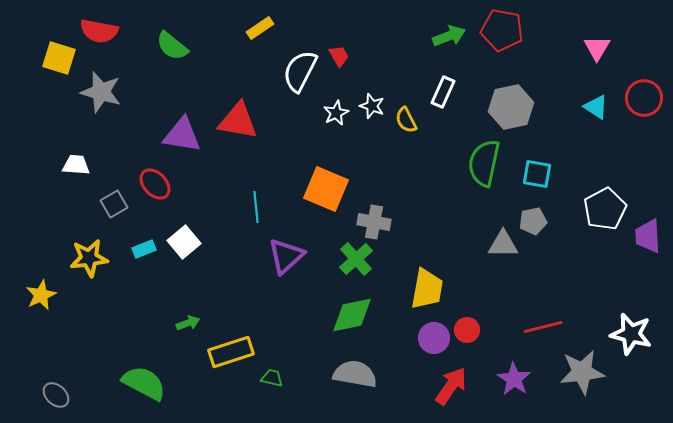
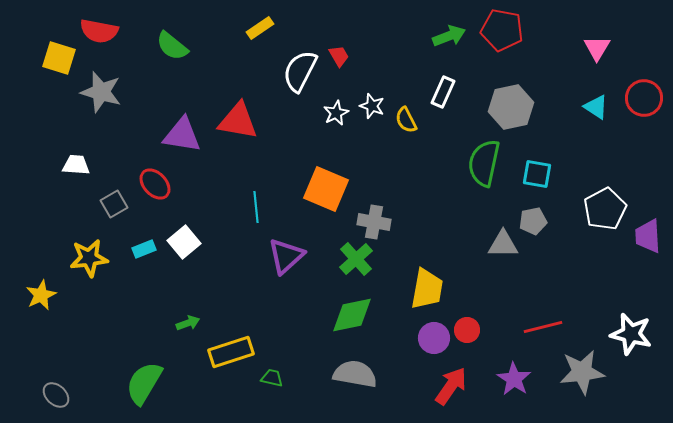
green semicircle at (144, 383): rotated 87 degrees counterclockwise
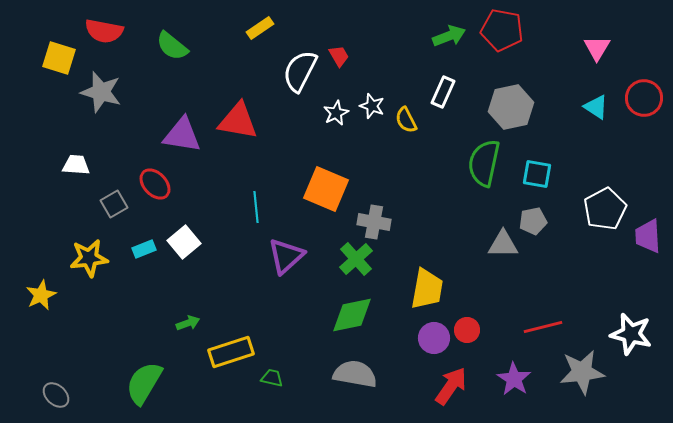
red semicircle at (99, 31): moved 5 px right
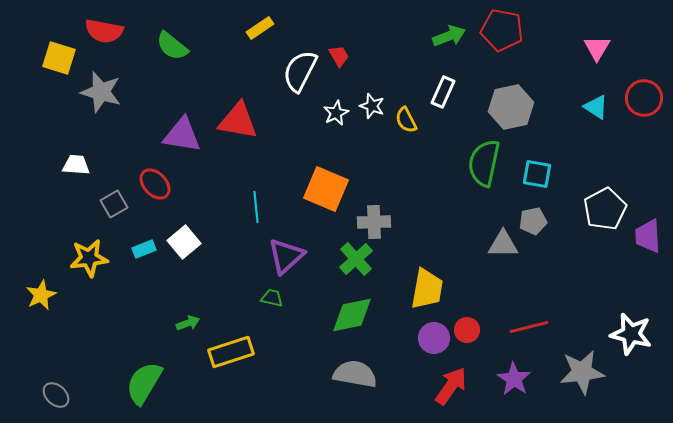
gray cross at (374, 222): rotated 12 degrees counterclockwise
red line at (543, 327): moved 14 px left
green trapezoid at (272, 378): moved 80 px up
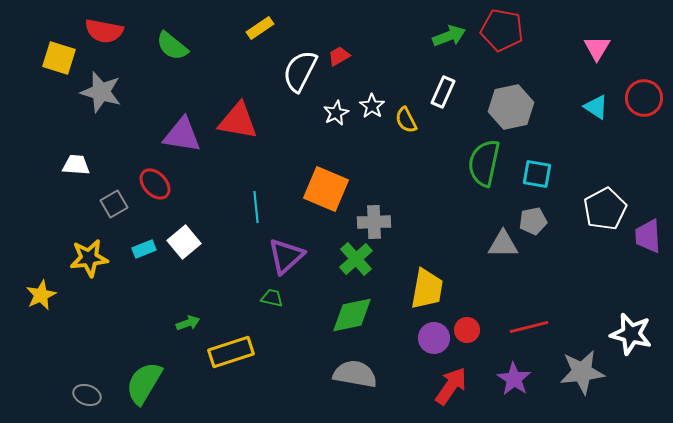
red trapezoid at (339, 56): rotated 90 degrees counterclockwise
white star at (372, 106): rotated 15 degrees clockwise
gray ellipse at (56, 395): moved 31 px right; rotated 24 degrees counterclockwise
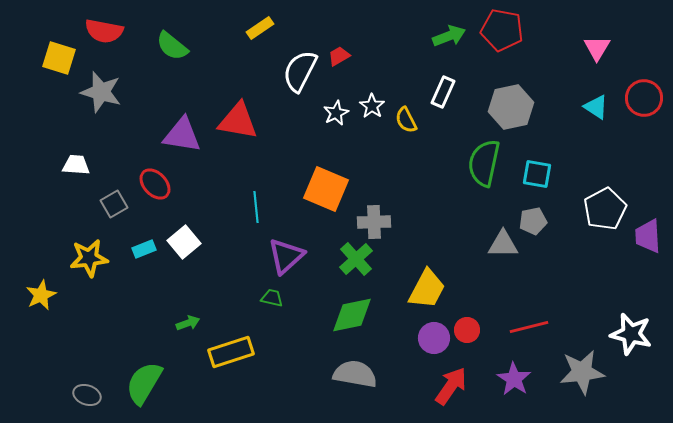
yellow trapezoid at (427, 289): rotated 18 degrees clockwise
